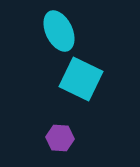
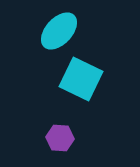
cyan ellipse: rotated 69 degrees clockwise
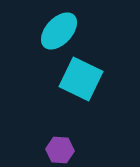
purple hexagon: moved 12 px down
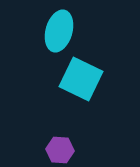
cyan ellipse: rotated 27 degrees counterclockwise
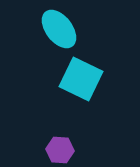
cyan ellipse: moved 2 px up; rotated 54 degrees counterclockwise
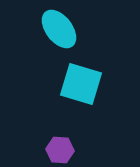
cyan square: moved 5 px down; rotated 9 degrees counterclockwise
